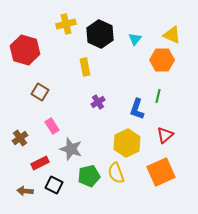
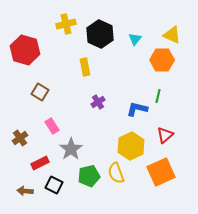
blue L-shape: rotated 85 degrees clockwise
yellow hexagon: moved 4 px right, 3 px down
gray star: rotated 20 degrees clockwise
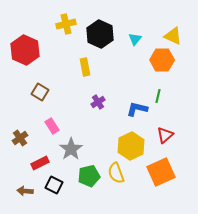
yellow triangle: moved 1 px right, 1 px down
red hexagon: rotated 8 degrees clockwise
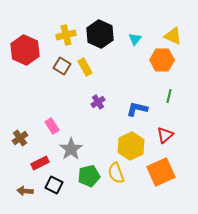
yellow cross: moved 11 px down
yellow rectangle: rotated 18 degrees counterclockwise
brown square: moved 22 px right, 26 px up
green line: moved 11 px right
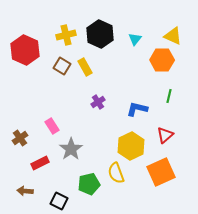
green pentagon: moved 8 px down
black square: moved 5 px right, 16 px down
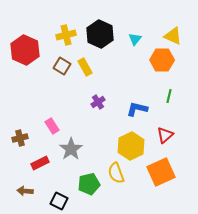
brown cross: rotated 21 degrees clockwise
